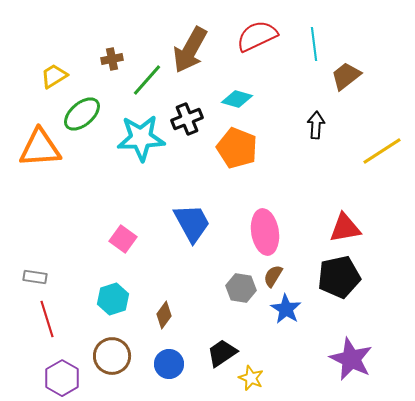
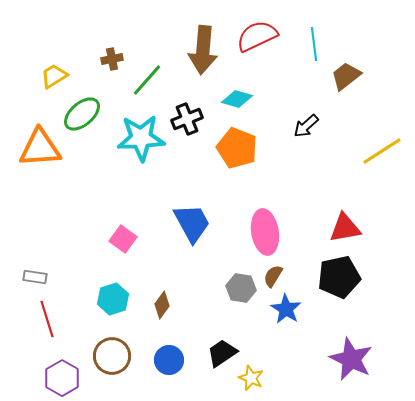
brown arrow: moved 13 px right; rotated 24 degrees counterclockwise
black arrow: moved 10 px left, 1 px down; rotated 136 degrees counterclockwise
brown diamond: moved 2 px left, 10 px up
blue circle: moved 4 px up
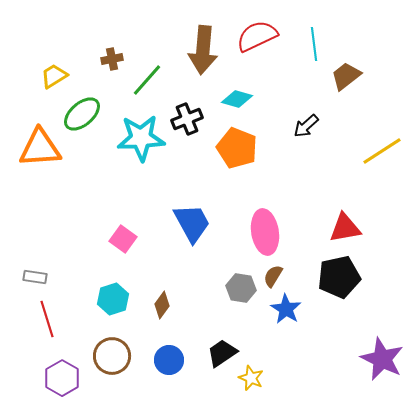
purple star: moved 31 px right
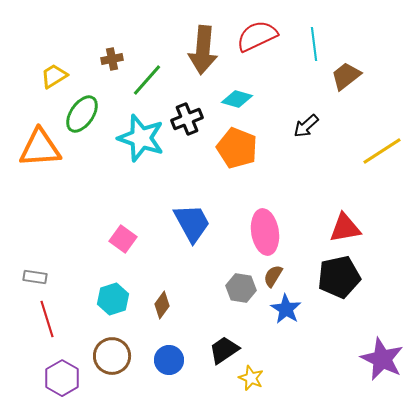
green ellipse: rotated 15 degrees counterclockwise
cyan star: rotated 21 degrees clockwise
black trapezoid: moved 2 px right, 3 px up
